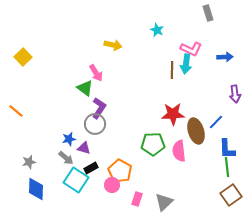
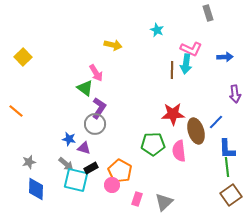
blue star: rotated 24 degrees clockwise
gray arrow: moved 6 px down
cyan square: rotated 20 degrees counterclockwise
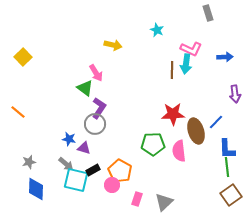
orange line: moved 2 px right, 1 px down
black rectangle: moved 2 px right, 2 px down
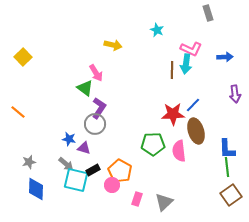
blue line: moved 23 px left, 17 px up
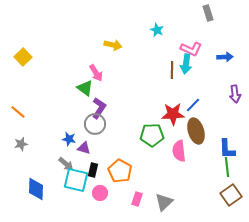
green pentagon: moved 1 px left, 9 px up
gray star: moved 8 px left, 18 px up
black rectangle: rotated 48 degrees counterclockwise
pink circle: moved 12 px left, 8 px down
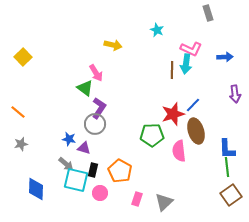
red star: rotated 15 degrees counterclockwise
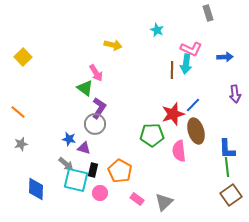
pink rectangle: rotated 72 degrees counterclockwise
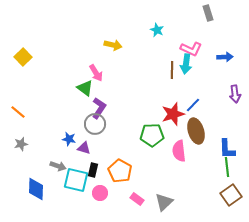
gray arrow: moved 8 px left, 2 px down; rotated 21 degrees counterclockwise
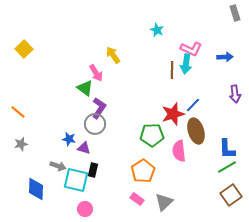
gray rectangle: moved 27 px right
yellow arrow: moved 10 px down; rotated 138 degrees counterclockwise
yellow square: moved 1 px right, 8 px up
green line: rotated 66 degrees clockwise
orange pentagon: moved 23 px right; rotated 10 degrees clockwise
pink circle: moved 15 px left, 16 px down
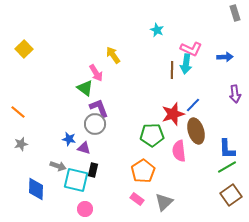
purple L-shape: rotated 55 degrees counterclockwise
